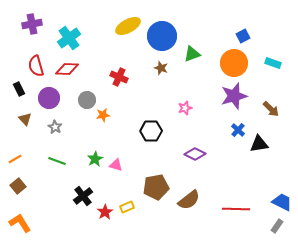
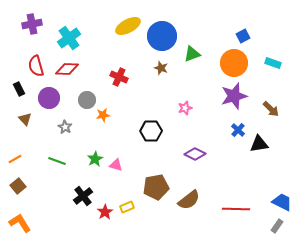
gray star: moved 10 px right
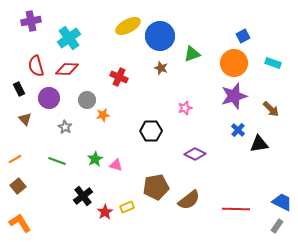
purple cross: moved 1 px left, 3 px up
blue circle: moved 2 px left
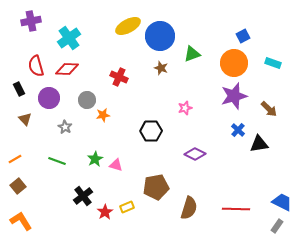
brown arrow: moved 2 px left
brown semicircle: moved 8 px down; rotated 35 degrees counterclockwise
orange L-shape: moved 1 px right, 2 px up
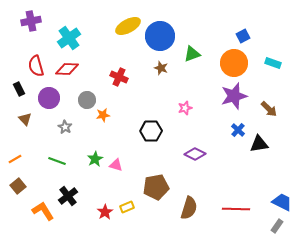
black cross: moved 15 px left
orange L-shape: moved 22 px right, 10 px up
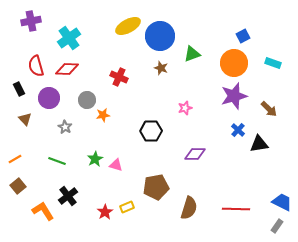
purple diamond: rotated 25 degrees counterclockwise
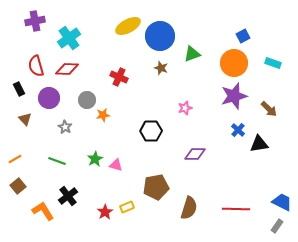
purple cross: moved 4 px right
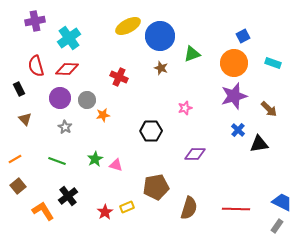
purple circle: moved 11 px right
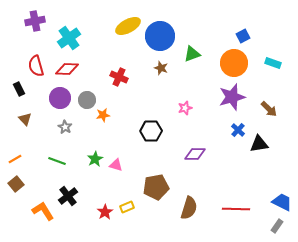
purple star: moved 2 px left, 1 px down
brown square: moved 2 px left, 2 px up
